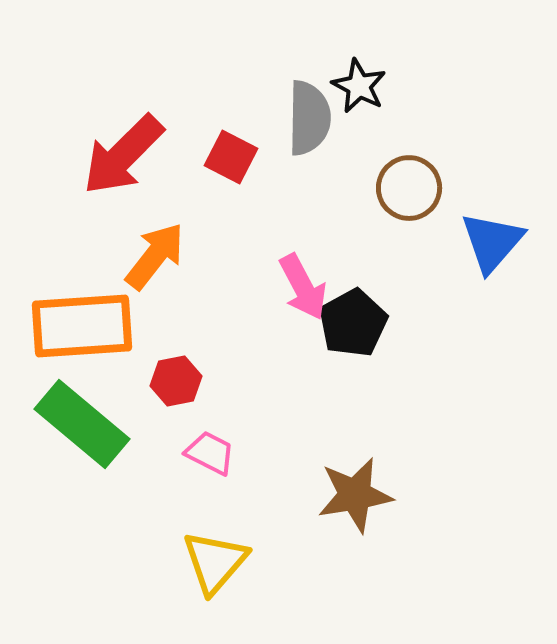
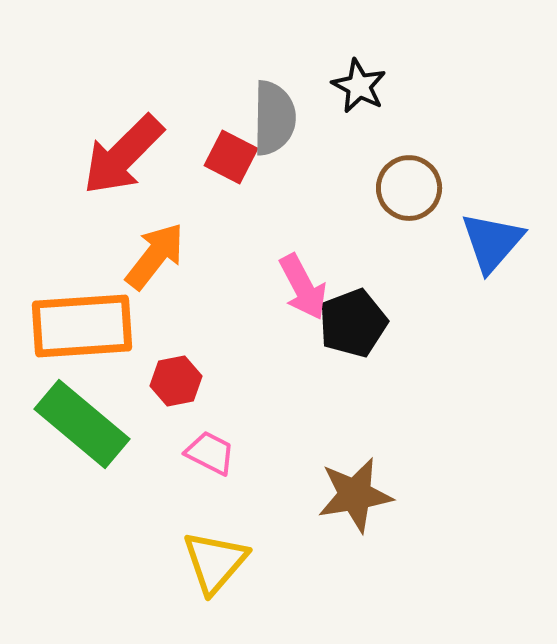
gray semicircle: moved 35 px left
black pentagon: rotated 8 degrees clockwise
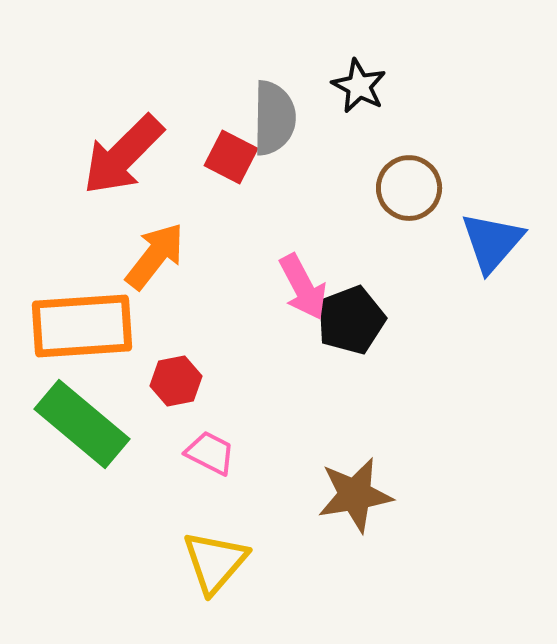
black pentagon: moved 2 px left, 3 px up
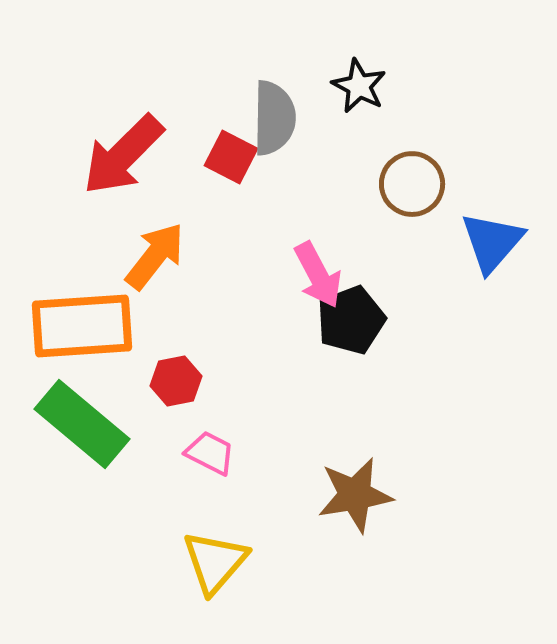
brown circle: moved 3 px right, 4 px up
pink arrow: moved 15 px right, 12 px up
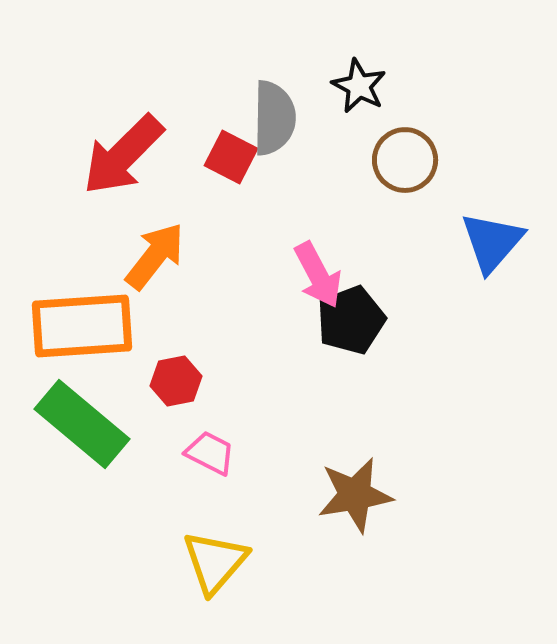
brown circle: moved 7 px left, 24 px up
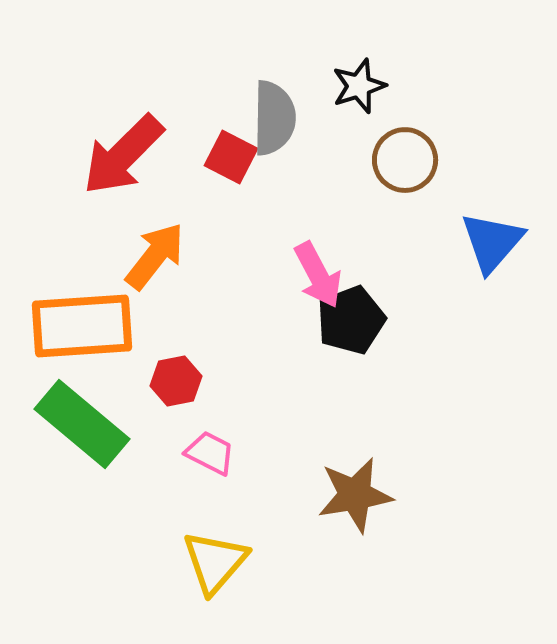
black star: rotated 26 degrees clockwise
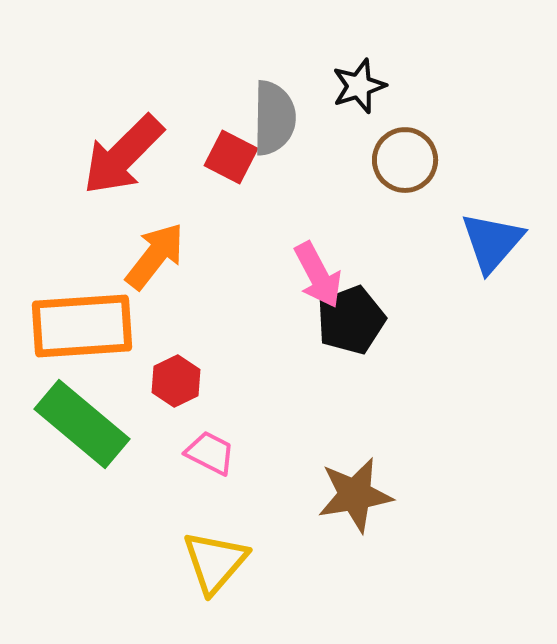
red hexagon: rotated 15 degrees counterclockwise
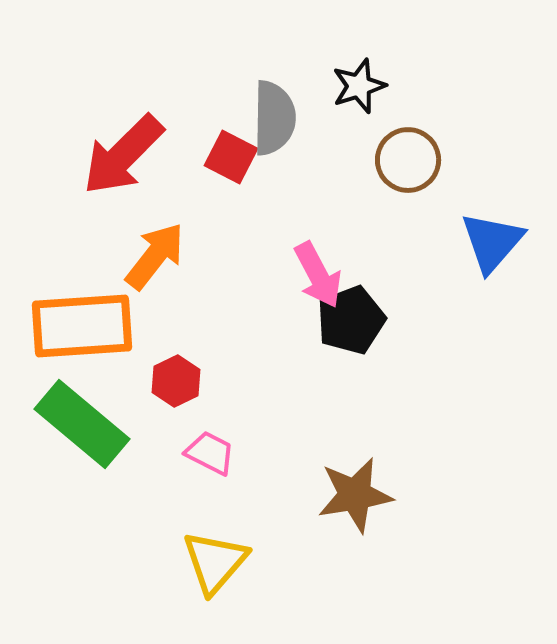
brown circle: moved 3 px right
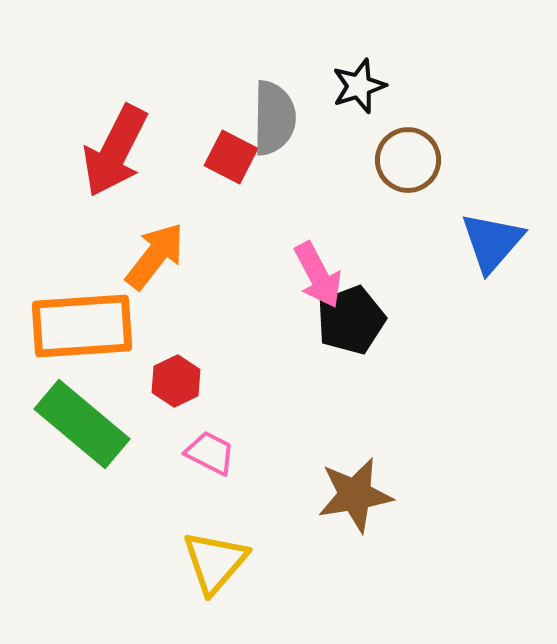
red arrow: moved 8 px left, 4 px up; rotated 18 degrees counterclockwise
